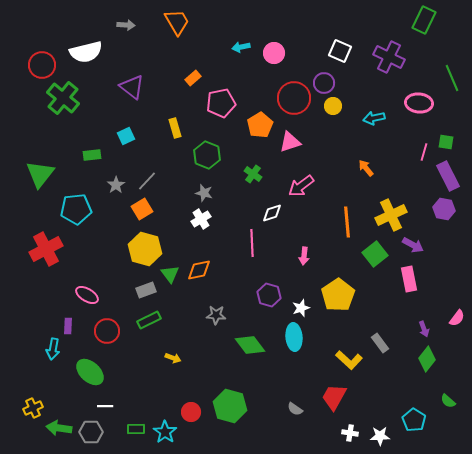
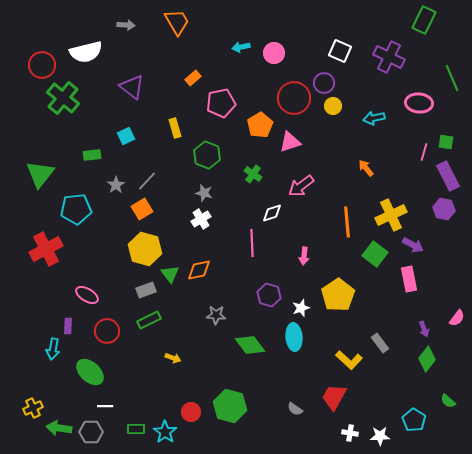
green square at (375, 254): rotated 15 degrees counterclockwise
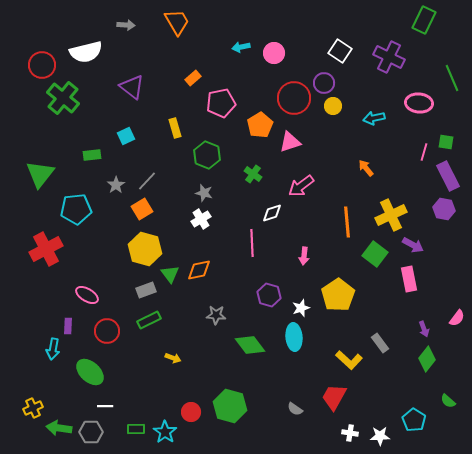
white square at (340, 51): rotated 10 degrees clockwise
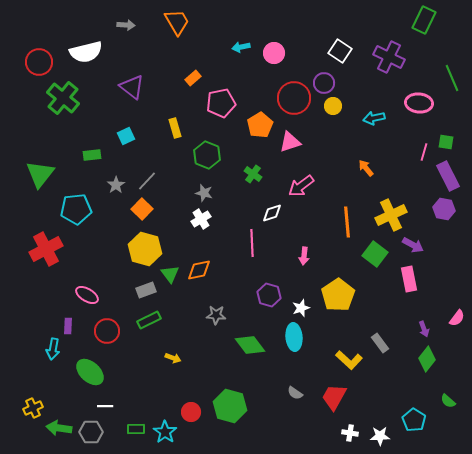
red circle at (42, 65): moved 3 px left, 3 px up
orange square at (142, 209): rotated 15 degrees counterclockwise
gray semicircle at (295, 409): moved 16 px up
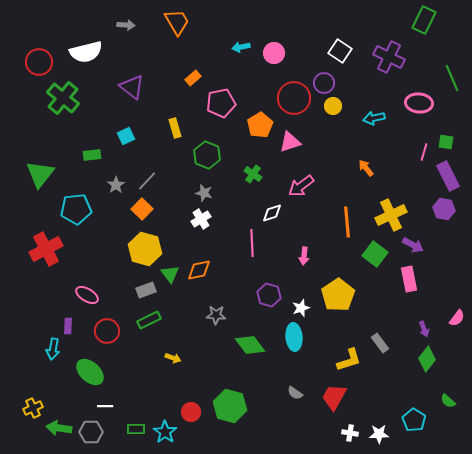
yellow L-shape at (349, 360): rotated 60 degrees counterclockwise
white star at (380, 436): moved 1 px left, 2 px up
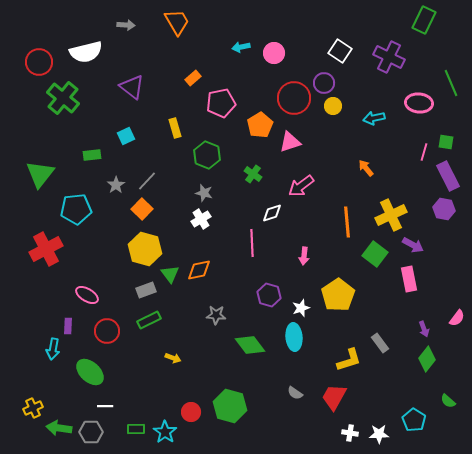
green line at (452, 78): moved 1 px left, 5 px down
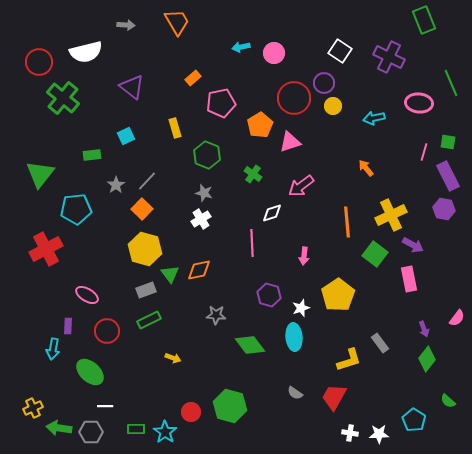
green rectangle at (424, 20): rotated 48 degrees counterclockwise
green square at (446, 142): moved 2 px right
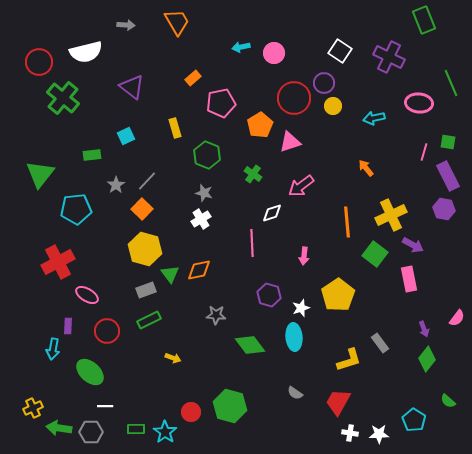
red cross at (46, 249): moved 12 px right, 13 px down
red trapezoid at (334, 397): moved 4 px right, 5 px down
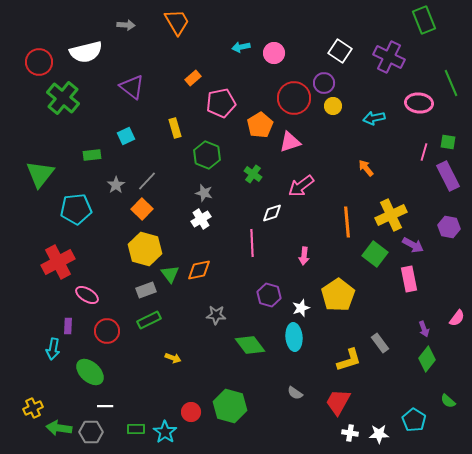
purple hexagon at (444, 209): moved 5 px right, 18 px down
